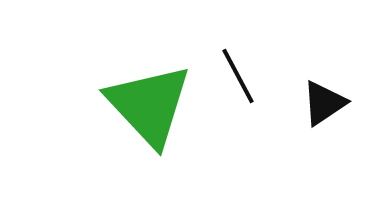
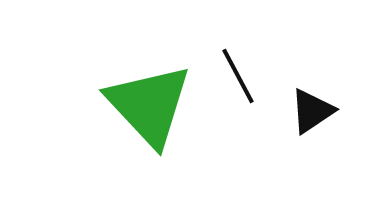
black triangle: moved 12 px left, 8 px down
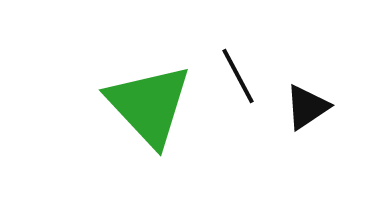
black triangle: moved 5 px left, 4 px up
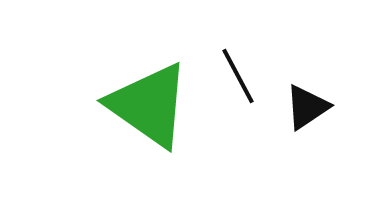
green triangle: rotated 12 degrees counterclockwise
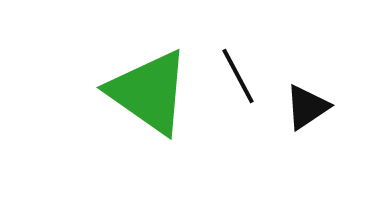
green triangle: moved 13 px up
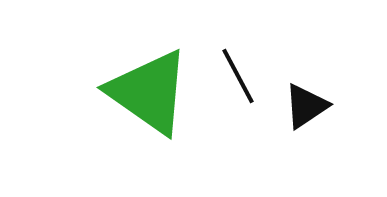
black triangle: moved 1 px left, 1 px up
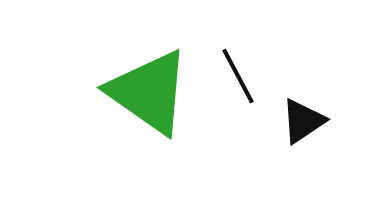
black triangle: moved 3 px left, 15 px down
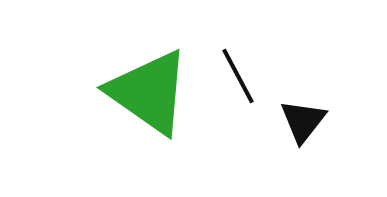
black triangle: rotated 18 degrees counterclockwise
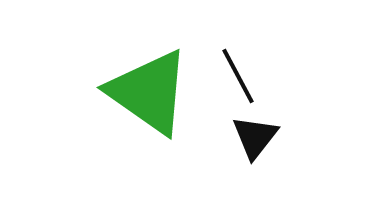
black triangle: moved 48 px left, 16 px down
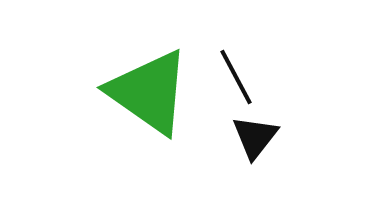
black line: moved 2 px left, 1 px down
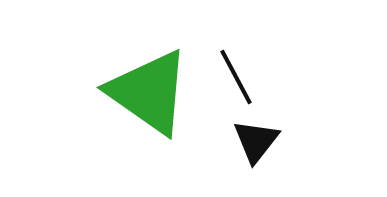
black triangle: moved 1 px right, 4 px down
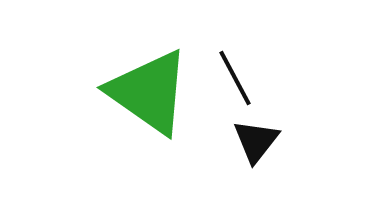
black line: moved 1 px left, 1 px down
